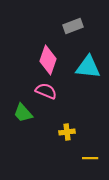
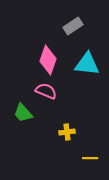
gray rectangle: rotated 12 degrees counterclockwise
cyan triangle: moved 1 px left, 3 px up
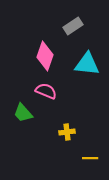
pink diamond: moved 3 px left, 4 px up
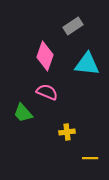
pink semicircle: moved 1 px right, 1 px down
